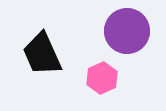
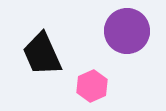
pink hexagon: moved 10 px left, 8 px down
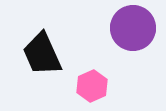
purple circle: moved 6 px right, 3 px up
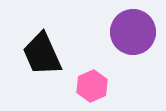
purple circle: moved 4 px down
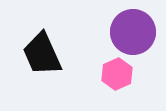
pink hexagon: moved 25 px right, 12 px up
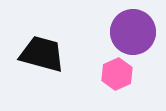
black trapezoid: rotated 129 degrees clockwise
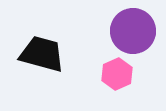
purple circle: moved 1 px up
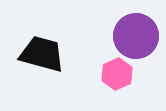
purple circle: moved 3 px right, 5 px down
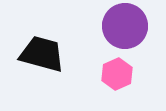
purple circle: moved 11 px left, 10 px up
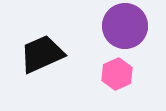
black trapezoid: rotated 39 degrees counterclockwise
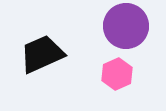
purple circle: moved 1 px right
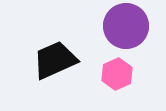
black trapezoid: moved 13 px right, 6 px down
